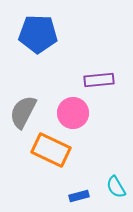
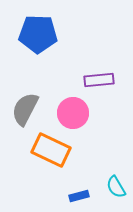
gray semicircle: moved 2 px right, 3 px up
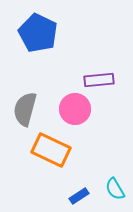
blue pentagon: moved 1 px up; rotated 24 degrees clockwise
gray semicircle: rotated 12 degrees counterclockwise
pink circle: moved 2 px right, 4 px up
cyan semicircle: moved 1 px left, 2 px down
blue rectangle: rotated 18 degrees counterclockwise
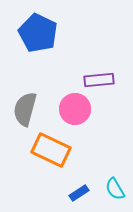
blue rectangle: moved 3 px up
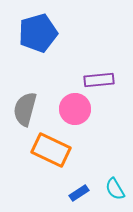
blue pentagon: rotated 30 degrees clockwise
